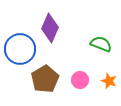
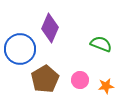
orange star: moved 3 px left, 5 px down; rotated 28 degrees counterclockwise
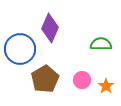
green semicircle: rotated 20 degrees counterclockwise
pink circle: moved 2 px right
orange star: rotated 28 degrees counterclockwise
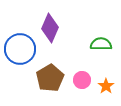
brown pentagon: moved 5 px right, 1 px up
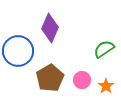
green semicircle: moved 3 px right, 5 px down; rotated 35 degrees counterclockwise
blue circle: moved 2 px left, 2 px down
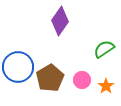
purple diamond: moved 10 px right, 7 px up; rotated 12 degrees clockwise
blue circle: moved 16 px down
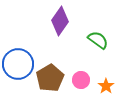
green semicircle: moved 6 px left, 9 px up; rotated 70 degrees clockwise
blue circle: moved 3 px up
pink circle: moved 1 px left
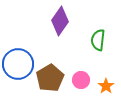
green semicircle: rotated 120 degrees counterclockwise
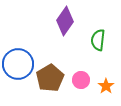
purple diamond: moved 5 px right
